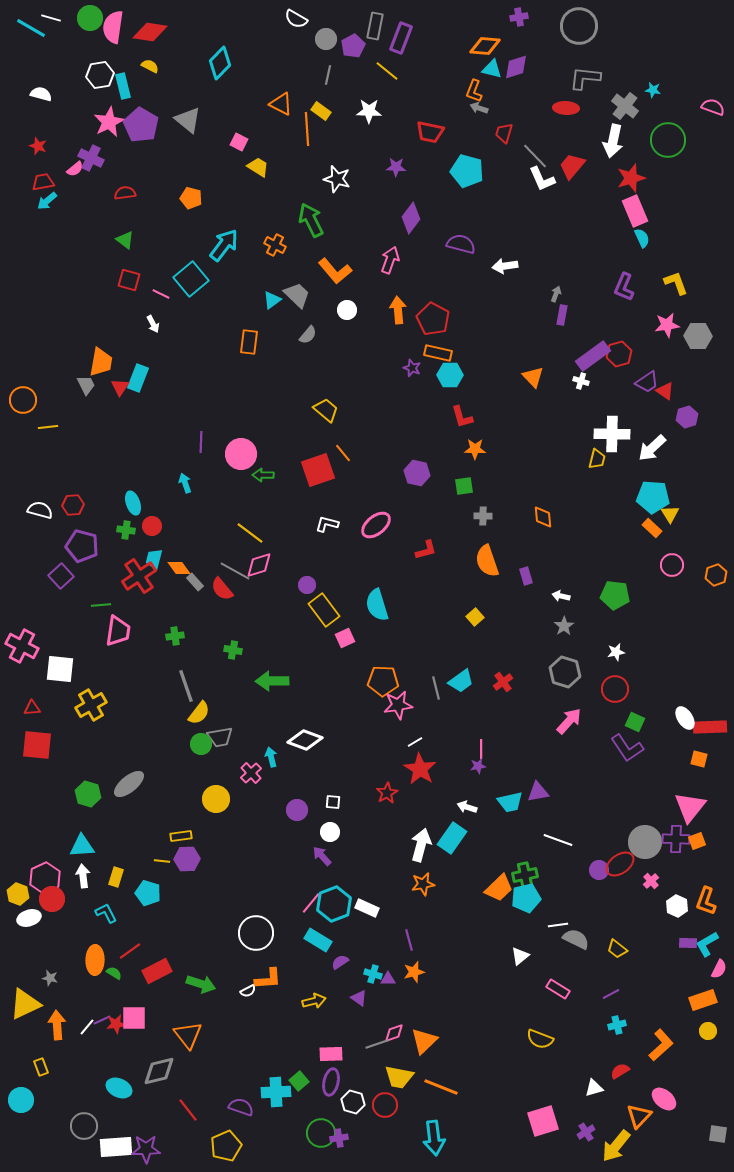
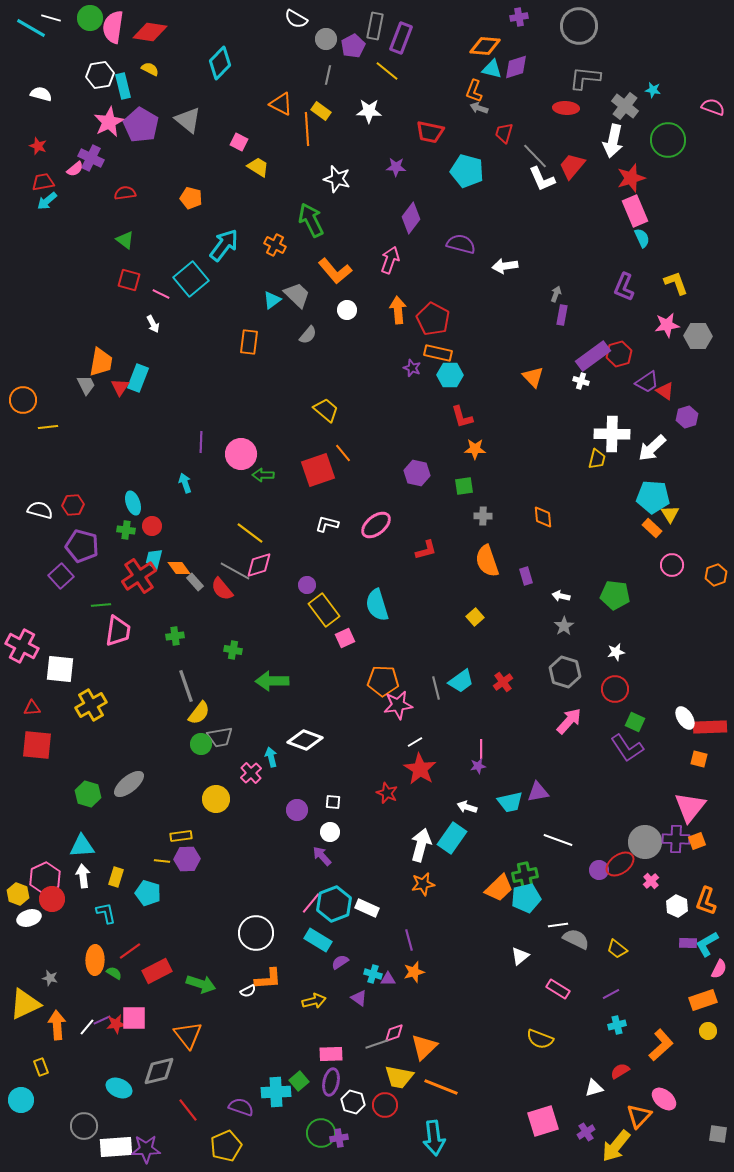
yellow semicircle at (150, 66): moved 3 px down
red star at (387, 793): rotated 20 degrees counterclockwise
cyan L-shape at (106, 913): rotated 15 degrees clockwise
orange triangle at (424, 1041): moved 6 px down
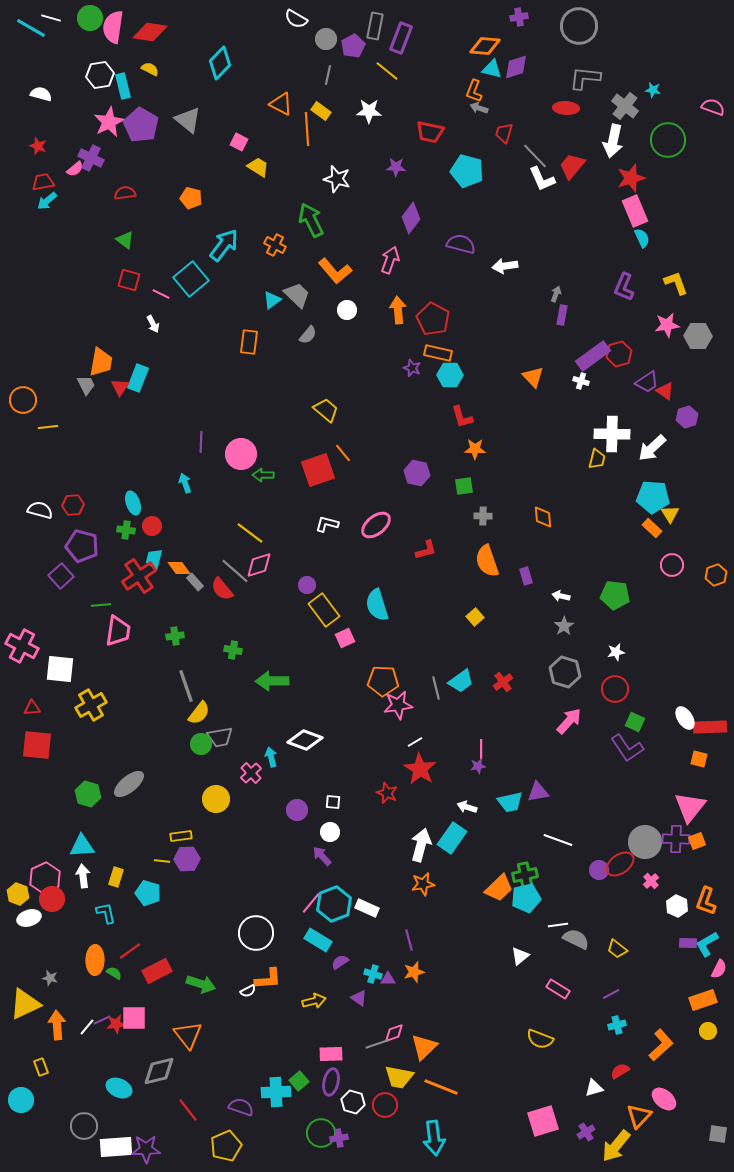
gray line at (235, 571): rotated 12 degrees clockwise
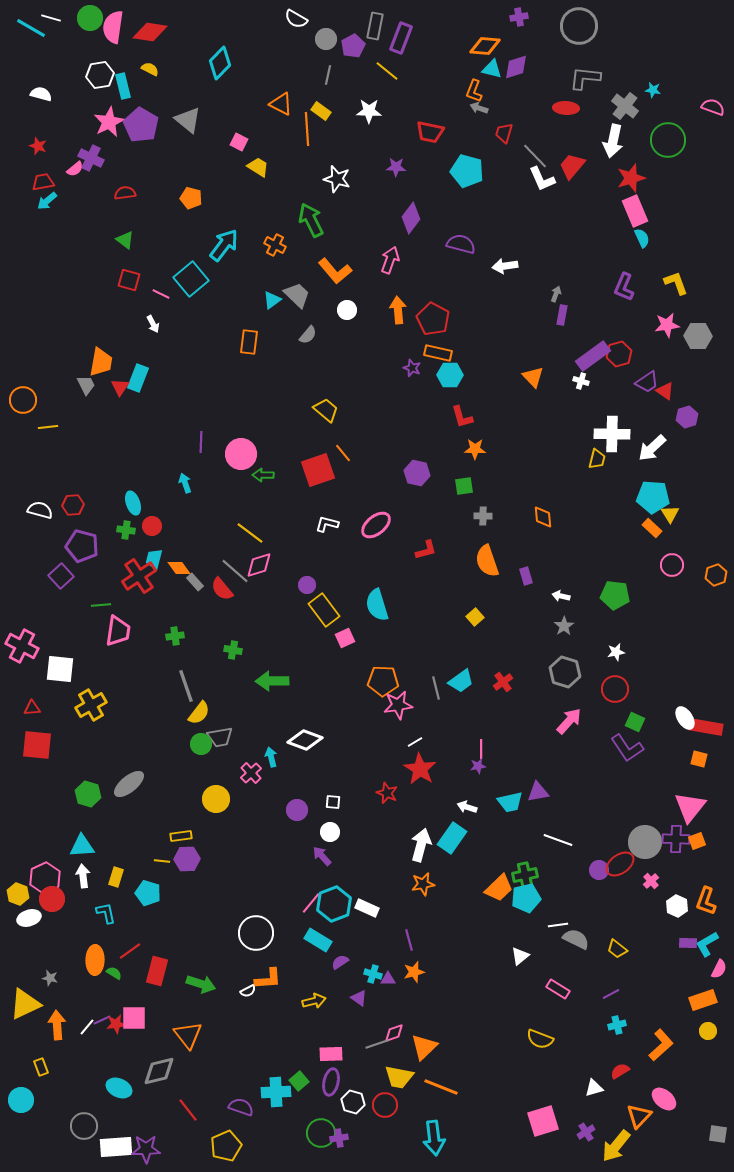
red rectangle at (710, 727): moved 4 px left; rotated 12 degrees clockwise
red rectangle at (157, 971): rotated 48 degrees counterclockwise
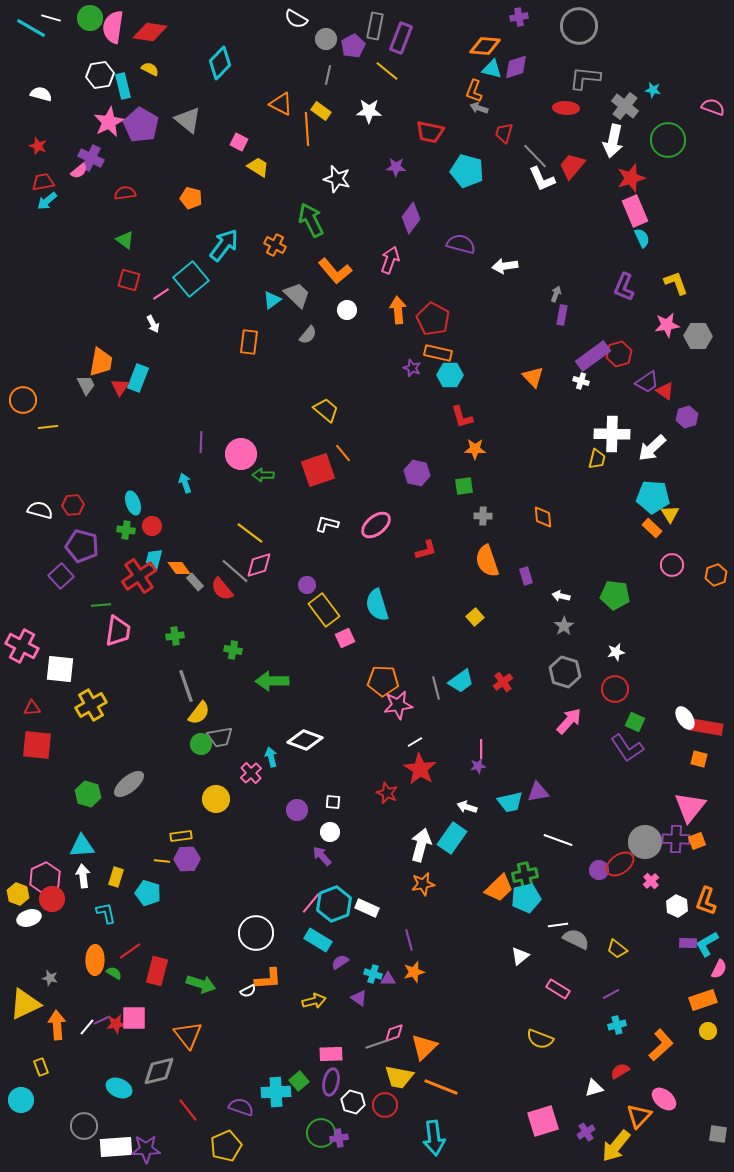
pink semicircle at (75, 169): moved 4 px right, 2 px down
pink line at (161, 294): rotated 60 degrees counterclockwise
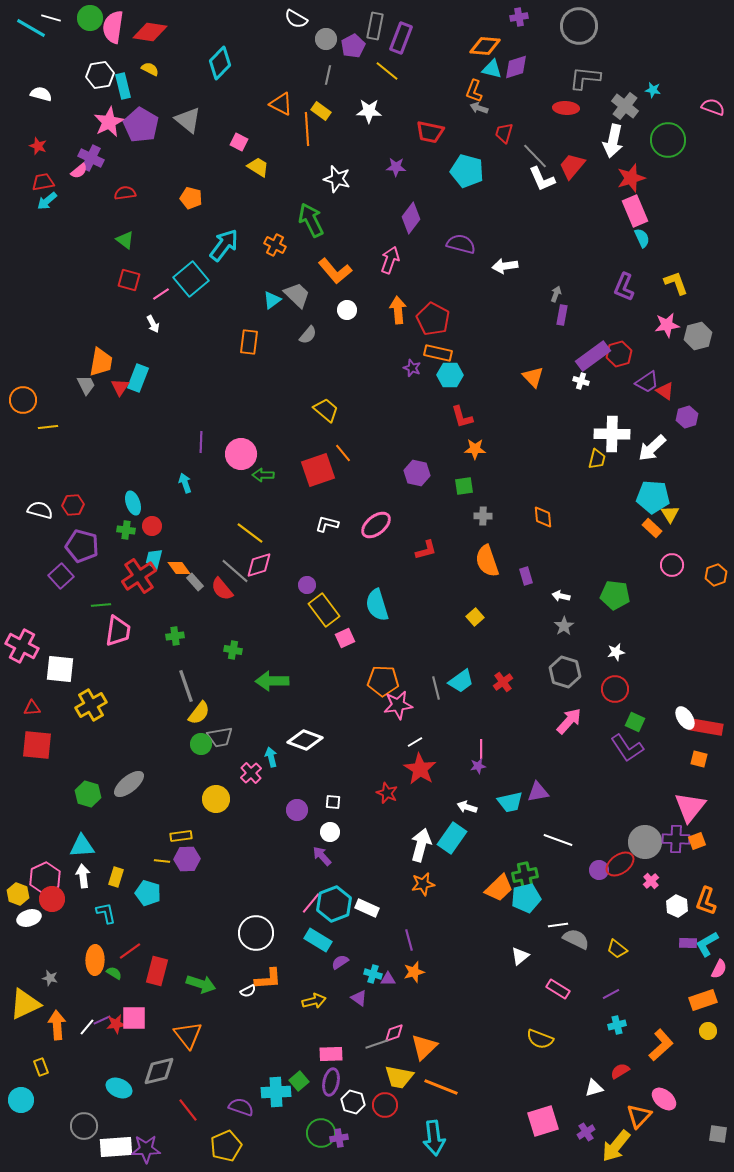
gray hexagon at (698, 336): rotated 16 degrees counterclockwise
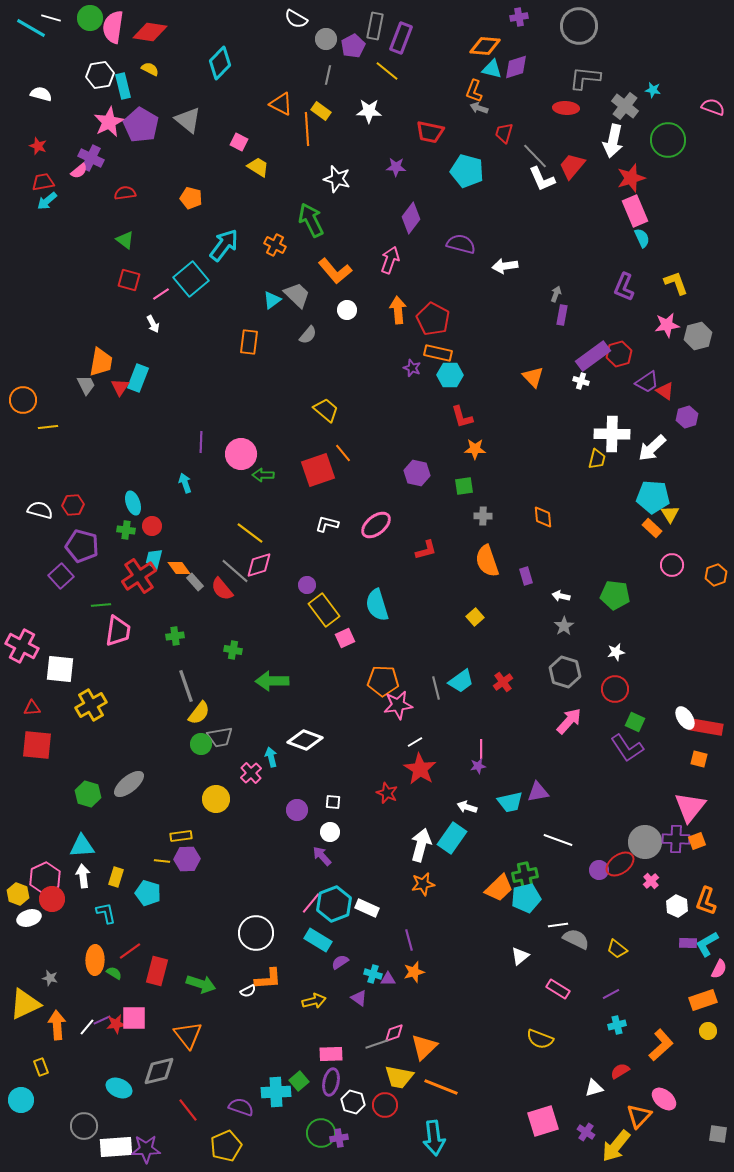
purple cross at (586, 1132): rotated 24 degrees counterclockwise
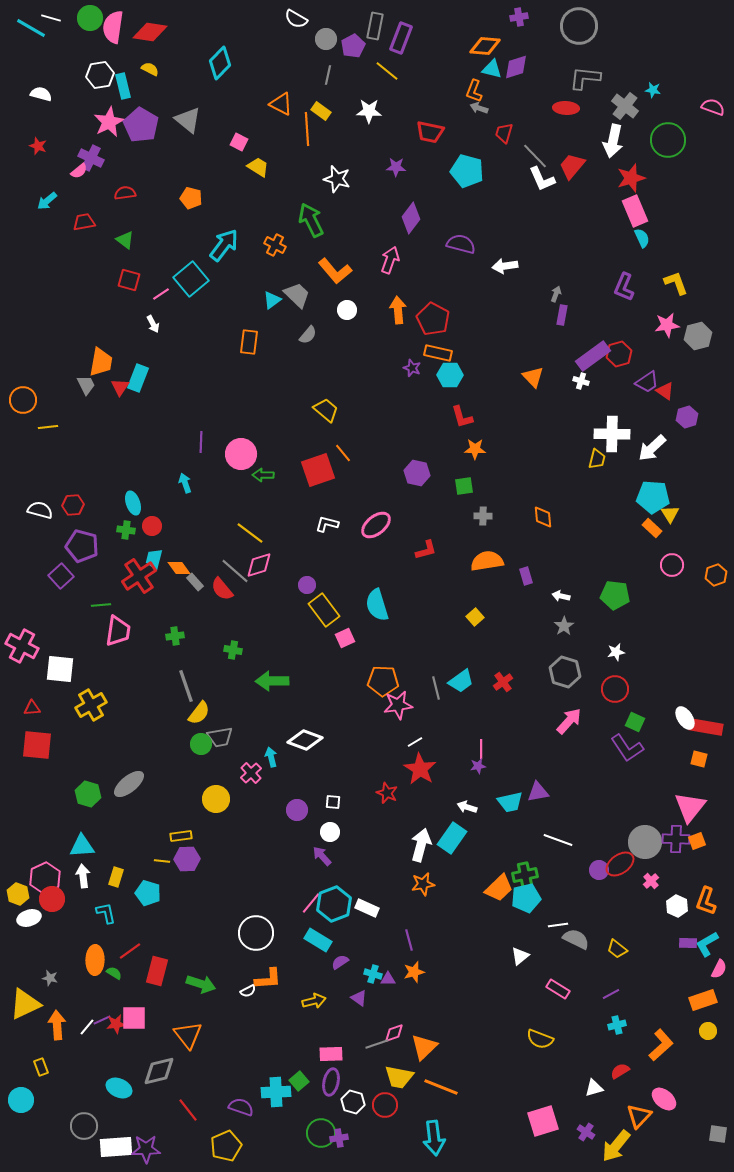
red trapezoid at (43, 182): moved 41 px right, 40 px down
orange semicircle at (487, 561): rotated 100 degrees clockwise
